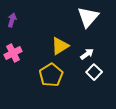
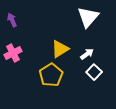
purple arrow: rotated 40 degrees counterclockwise
yellow triangle: moved 3 px down
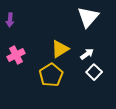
purple arrow: moved 2 px left; rotated 152 degrees counterclockwise
pink cross: moved 3 px right, 2 px down
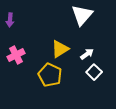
white triangle: moved 6 px left, 2 px up
yellow pentagon: moved 1 px left; rotated 15 degrees counterclockwise
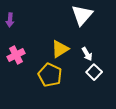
white arrow: rotated 96 degrees clockwise
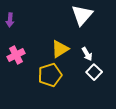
yellow pentagon: rotated 30 degrees clockwise
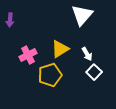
pink cross: moved 12 px right
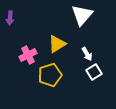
purple arrow: moved 2 px up
yellow triangle: moved 3 px left, 5 px up
white square: rotated 14 degrees clockwise
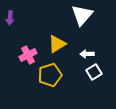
white arrow: rotated 120 degrees clockwise
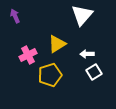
purple arrow: moved 5 px right, 2 px up; rotated 152 degrees clockwise
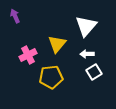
white triangle: moved 4 px right, 11 px down
yellow triangle: rotated 18 degrees counterclockwise
yellow pentagon: moved 1 px right, 2 px down; rotated 10 degrees clockwise
